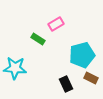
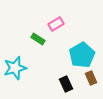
cyan pentagon: rotated 15 degrees counterclockwise
cyan star: rotated 20 degrees counterclockwise
brown rectangle: rotated 40 degrees clockwise
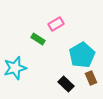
black rectangle: rotated 21 degrees counterclockwise
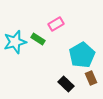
cyan star: moved 26 px up
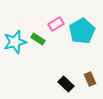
cyan pentagon: moved 24 px up
brown rectangle: moved 1 px left, 1 px down
